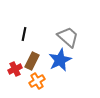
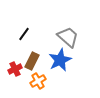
black line: rotated 24 degrees clockwise
orange cross: moved 1 px right
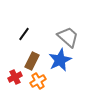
red cross: moved 8 px down
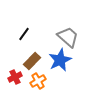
brown rectangle: rotated 18 degrees clockwise
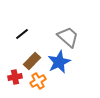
black line: moved 2 px left; rotated 16 degrees clockwise
blue star: moved 1 px left, 2 px down
red cross: rotated 16 degrees clockwise
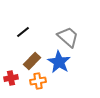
black line: moved 1 px right, 2 px up
blue star: rotated 15 degrees counterclockwise
red cross: moved 4 px left, 1 px down
orange cross: rotated 21 degrees clockwise
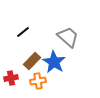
blue star: moved 5 px left
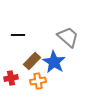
black line: moved 5 px left, 3 px down; rotated 40 degrees clockwise
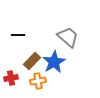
blue star: rotated 10 degrees clockwise
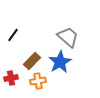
black line: moved 5 px left; rotated 56 degrees counterclockwise
blue star: moved 6 px right
